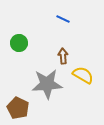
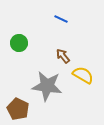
blue line: moved 2 px left
brown arrow: rotated 35 degrees counterclockwise
gray star: moved 2 px down; rotated 12 degrees clockwise
brown pentagon: moved 1 px down
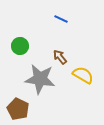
green circle: moved 1 px right, 3 px down
brown arrow: moved 3 px left, 1 px down
gray star: moved 7 px left, 7 px up
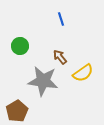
blue line: rotated 48 degrees clockwise
yellow semicircle: moved 2 px up; rotated 115 degrees clockwise
gray star: moved 3 px right, 2 px down
brown pentagon: moved 1 px left, 2 px down; rotated 15 degrees clockwise
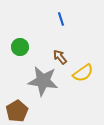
green circle: moved 1 px down
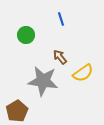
green circle: moved 6 px right, 12 px up
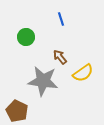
green circle: moved 2 px down
brown pentagon: rotated 15 degrees counterclockwise
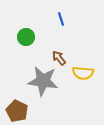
brown arrow: moved 1 px left, 1 px down
yellow semicircle: rotated 40 degrees clockwise
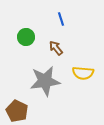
brown arrow: moved 3 px left, 10 px up
gray star: moved 2 px right; rotated 16 degrees counterclockwise
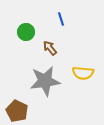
green circle: moved 5 px up
brown arrow: moved 6 px left
